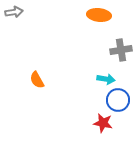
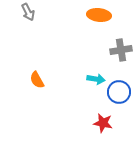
gray arrow: moved 14 px right; rotated 72 degrees clockwise
cyan arrow: moved 10 px left
blue circle: moved 1 px right, 8 px up
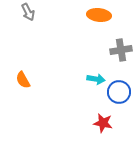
orange semicircle: moved 14 px left
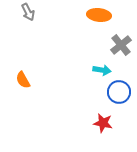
gray cross: moved 5 px up; rotated 30 degrees counterclockwise
cyan arrow: moved 6 px right, 9 px up
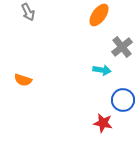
orange ellipse: rotated 60 degrees counterclockwise
gray cross: moved 1 px right, 2 px down
orange semicircle: rotated 42 degrees counterclockwise
blue circle: moved 4 px right, 8 px down
